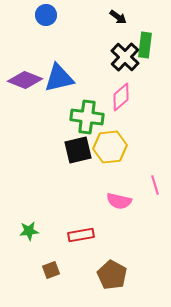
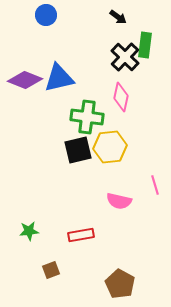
pink diamond: rotated 36 degrees counterclockwise
brown pentagon: moved 8 px right, 9 px down
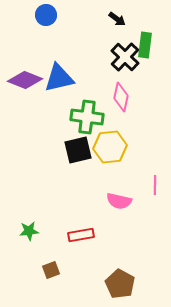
black arrow: moved 1 px left, 2 px down
pink line: rotated 18 degrees clockwise
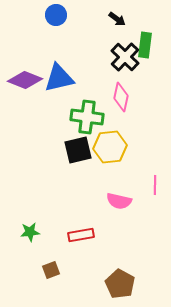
blue circle: moved 10 px right
green star: moved 1 px right, 1 px down
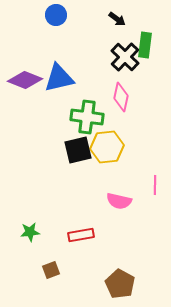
yellow hexagon: moved 3 px left
